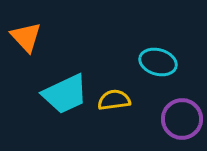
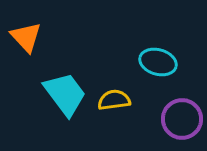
cyan trapezoid: rotated 102 degrees counterclockwise
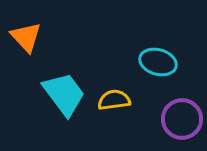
cyan trapezoid: moved 1 px left
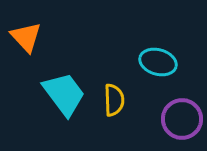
yellow semicircle: rotated 96 degrees clockwise
